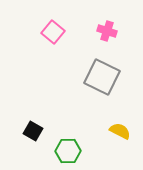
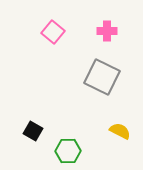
pink cross: rotated 18 degrees counterclockwise
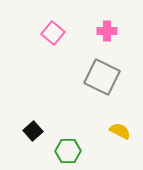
pink square: moved 1 px down
black square: rotated 18 degrees clockwise
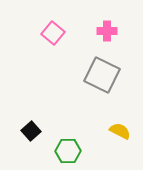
gray square: moved 2 px up
black square: moved 2 px left
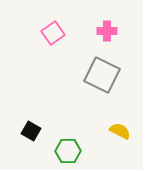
pink square: rotated 15 degrees clockwise
black square: rotated 18 degrees counterclockwise
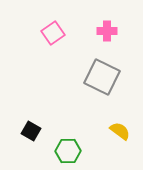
gray square: moved 2 px down
yellow semicircle: rotated 10 degrees clockwise
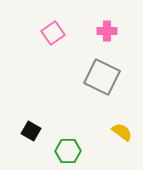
yellow semicircle: moved 2 px right, 1 px down
